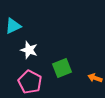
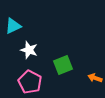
green square: moved 1 px right, 3 px up
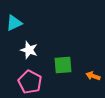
cyan triangle: moved 1 px right, 3 px up
green square: rotated 18 degrees clockwise
orange arrow: moved 2 px left, 2 px up
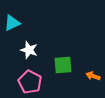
cyan triangle: moved 2 px left
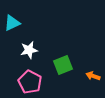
white star: rotated 30 degrees counterclockwise
green square: rotated 18 degrees counterclockwise
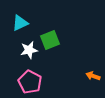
cyan triangle: moved 8 px right
green square: moved 13 px left, 25 px up
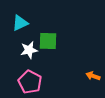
green square: moved 2 px left, 1 px down; rotated 24 degrees clockwise
